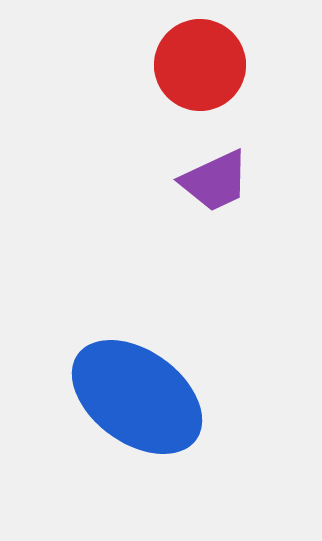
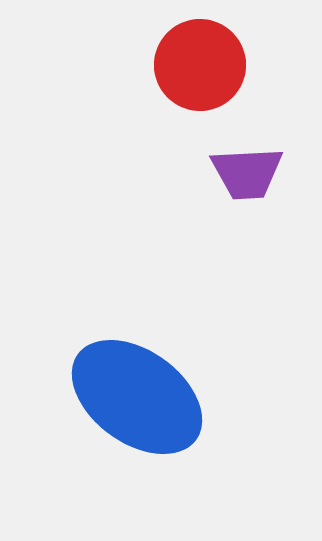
purple trapezoid: moved 32 px right, 8 px up; rotated 22 degrees clockwise
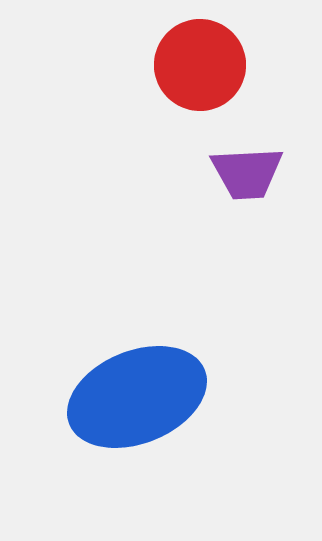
blue ellipse: rotated 58 degrees counterclockwise
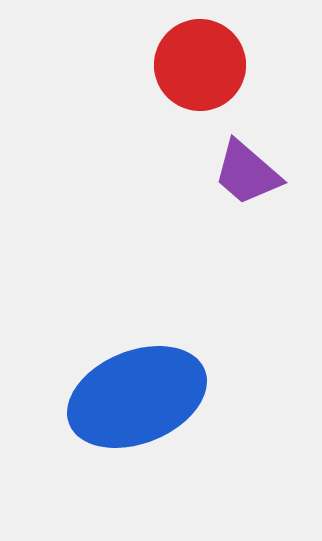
purple trapezoid: rotated 44 degrees clockwise
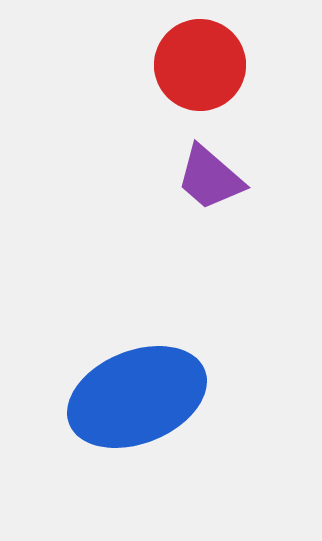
purple trapezoid: moved 37 px left, 5 px down
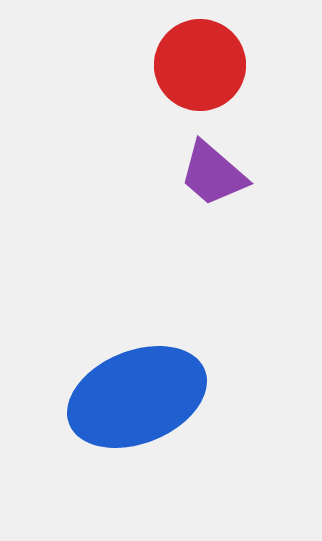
purple trapezoid: moved 3 px right, 4 px up
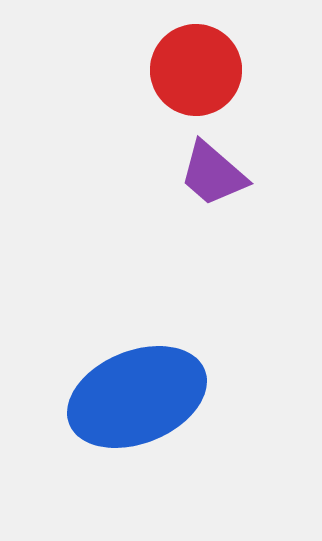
red circle: moved 4 px left, 5 px down
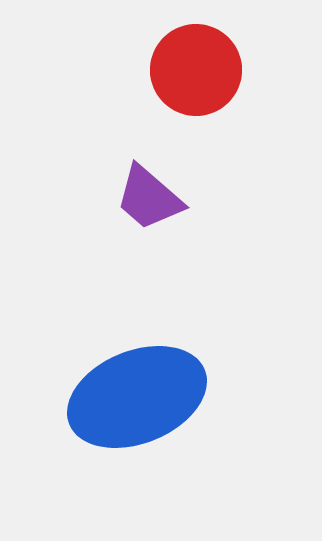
purple trapezoid: moved 64 px left, 24 px down
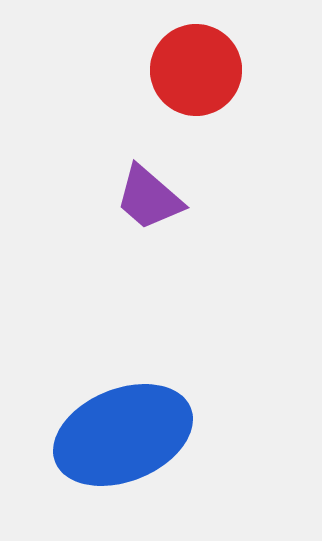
blue ellipse: moved 14 px left, 38 px down
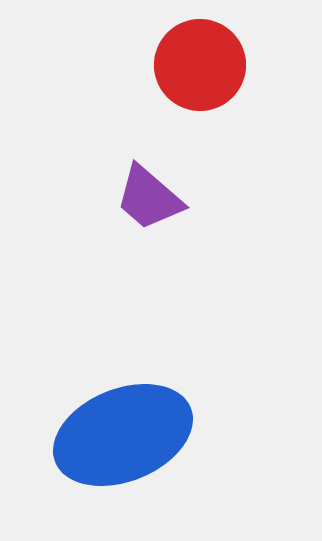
red circle: moved 4 px right, 5 px up
